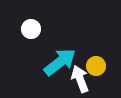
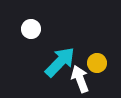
cyan arrow: rotated 8 degrees counterclockwise
yellow circle: moved 1 px right, 3 px up
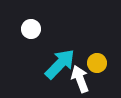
cyan arrow: moved 2 px down
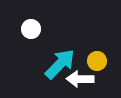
yellow circle: moved 2 px up
white arrow: rotated 68 degrees counterclockwise
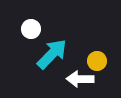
cyan arrow: moved 8 px left, 10 px up
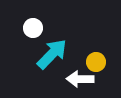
white circle: moved 2 px right, 1 px up
yellow circle: moved 1 px left, 1 px down
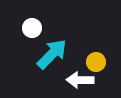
white circle: moved 1 px left
white arrow: moved 1 px down
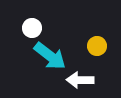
cyan arrow: moved 2 px left, 2 px down; rotated 84 degrees clockwise
yellow circle: moved 1 px right, 16 px up
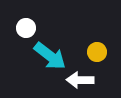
white circle: moved 6 px left
yellow circle: moved 6 px down
